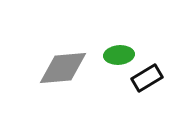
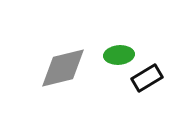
gray diamond: rotated 9 degrees counterclockwise
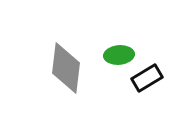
gray diamond: moved 3 px right; rotated 69 degrees counterclockwise
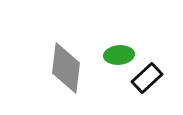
black rectangle: rotated 12 degrees counterclockwise
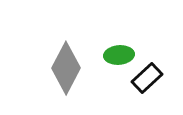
gray diamond: rotated 21 degrees clockwise
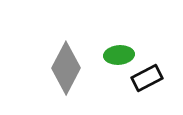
black rectangle: rotated 16 degrees clockwise
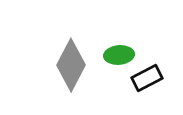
gray diamond: moved 5 px right, 3 px up
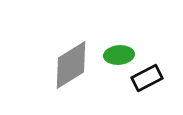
gray diamond: rotated 30 degrees clockwise
